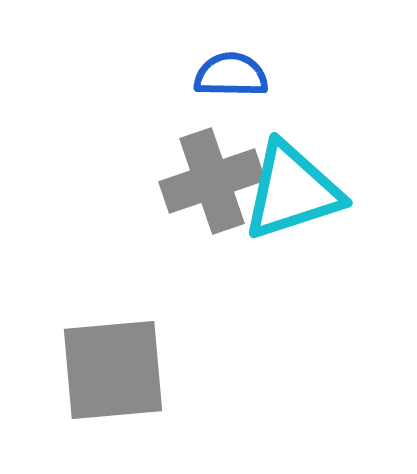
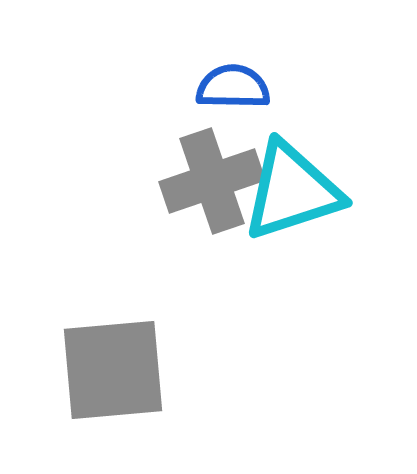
blue semicircle: moved 2 px right, 12 px down
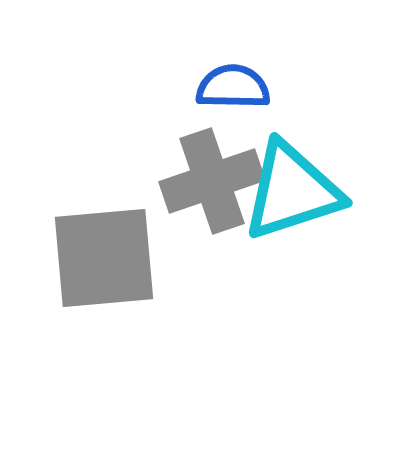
gray square: moved 9 px left, 112 px up
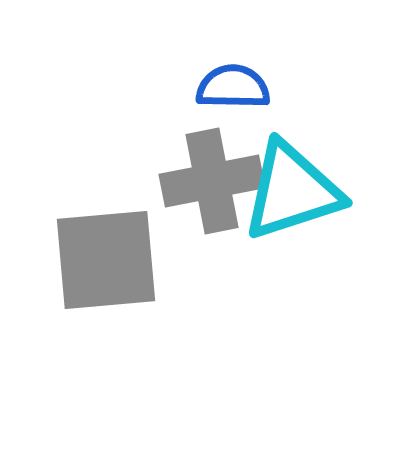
gray cross: rotated 8 degrees clockwise
gray square: moved 2 px right, 2 px down
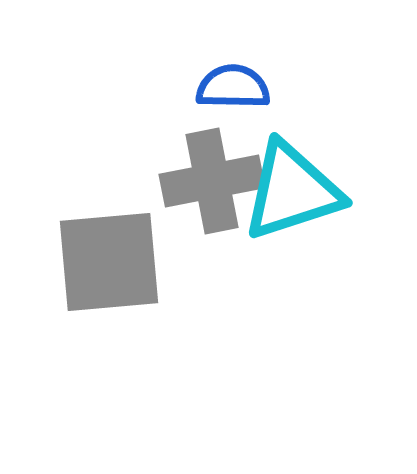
gray square: moved 3 px right, 2 px down
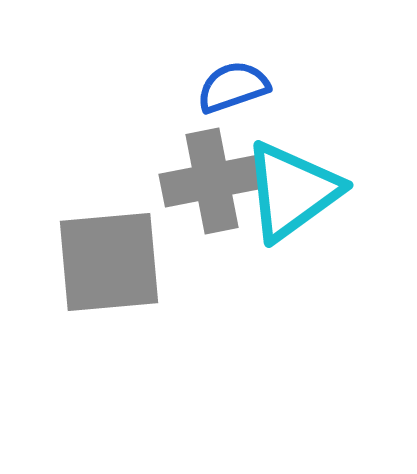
blue semicircle: rotated 20 degrees counterclockwise
cyan triangle: rotated 18 degrees counterclockwise
